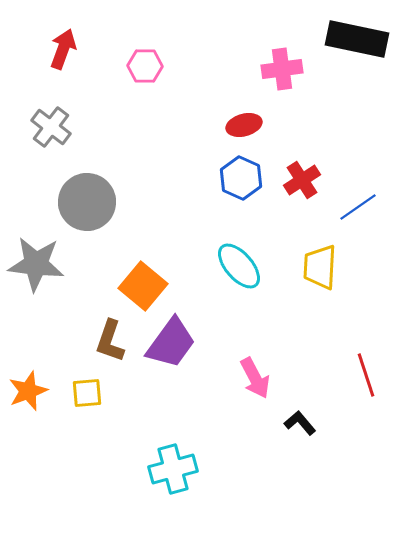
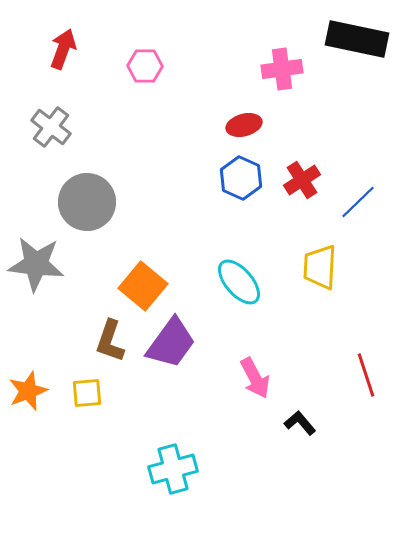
blue line: moved 5 px up; rotated 9 degrees counterclockwise
cyan ellipse: moved 16 px down
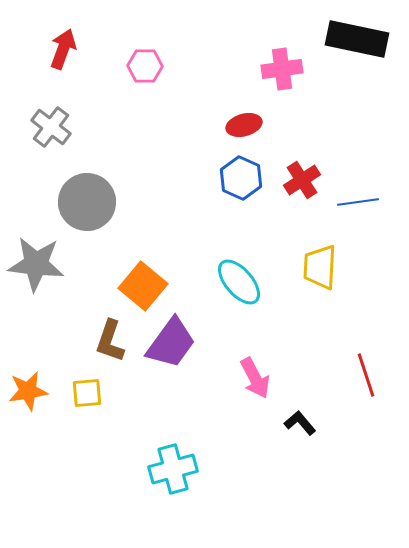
blue line: rotated 36 degrees clockwise
orange star: rotated 12 degrees clockwise
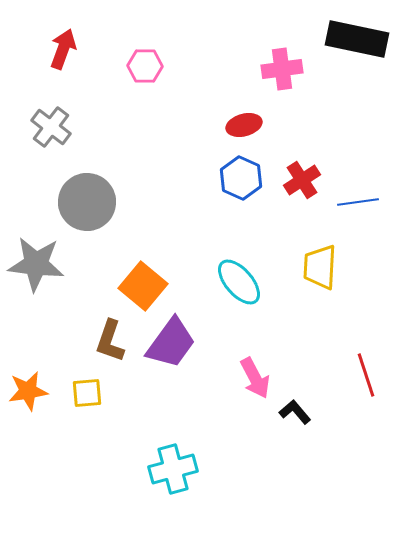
black L-shape: moved 5 px left, 11 px up
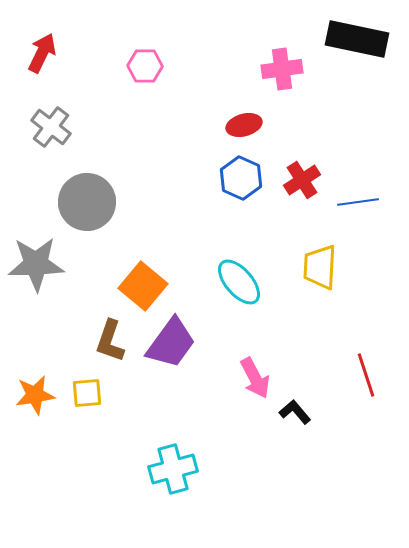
red arrow: moved 21 px left, 4 px down; rotated 6 degrees clockwise
gray star: rotated 8 degrees counterclockwise
orange star: moved 7 px right, 4 px down
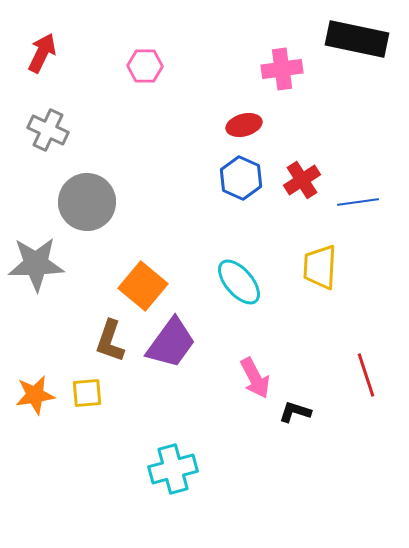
gray cross: moved 3 px left, 3 px down; rotated 12 degrees counterclockwise
black L-shape: rotated 32 degrees counterclockwise
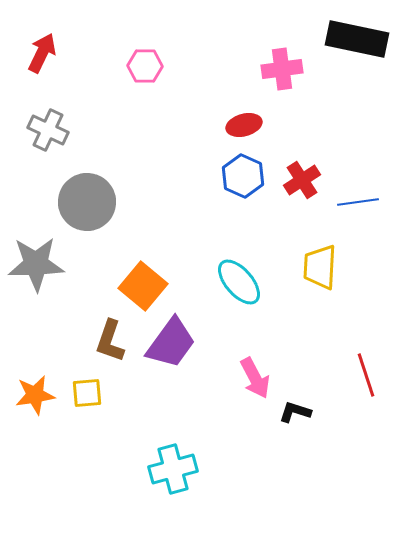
blue hexagon: moved 2 px right, 2 px up
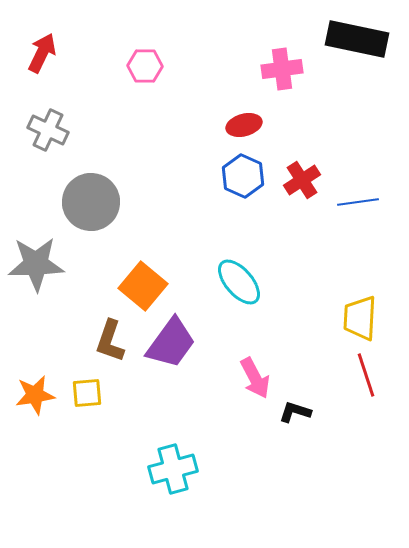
gray circle: moved 4 px right
yellow trapezoid: moved 40 px right, 51 px down
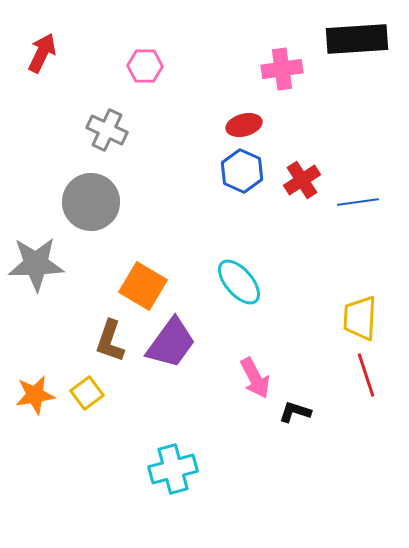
black rectangle: rotated 16 degrees counterclockwise
gray cross: moved 59 px right
blue hexagon: moved 1 px left, 5 px up
orange square: rotated 9 degrees counterclockwise
yellow square: rotated 32 degrees counterclockwise
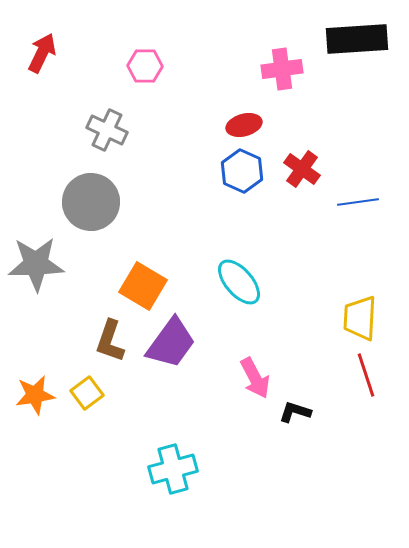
red cross: moved 11 px up; rotated 21 degrees counterclockwise
